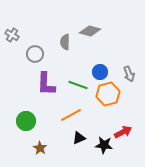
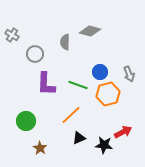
orange line: rotated 15 degrees counterclockwise
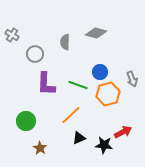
gray diamond: moved 6 px right, 2 px down
gray arrow: moved 3 px right, 5 px down
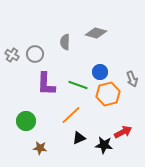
gray cross: moved 20 px down
brown star: rotated 24 degrees counterclockwise
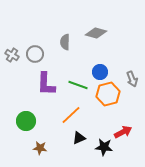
black star: moved 2 px down
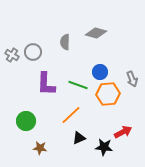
gray circle: moved 2 px left, 2 px up
orange hexagon: rotated 10 degrees clockwise
